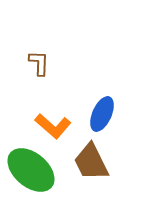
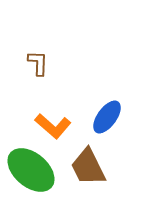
brown L-shape: moved 1 px left
blue ellipse: moved 5 px right, 3 px down; rotated 12 degrees clockwise
brown trapezoid: moved 3 px left, 5 px down
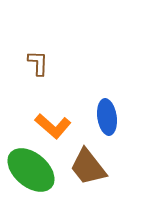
blue ellipse: rotated 44 degrees counterclockwise
brown trapezoid: rotated 12 degrees counterclockwise
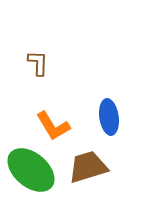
blue ellipse: moved 2 px right
orange L-shape: rotated 18 degrees clockwise
brown trapezoid: rotated 111 degrees clockwise
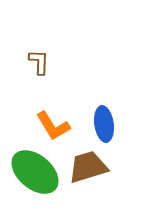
brown L-shape: moved 1 px right, 1 px up
blue ellipse: moved 5 px left, 7 px down
green ellipse: moved 4 px right, 2 px down
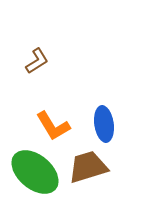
brown L-shape: moved 2 px left, 1 px up; rotated 56 degrees clockwise
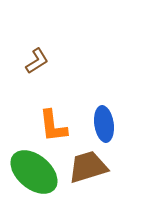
orange L-shape: rotated 24 degrees clockwise
green ellipse: moved 1 px left
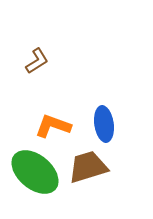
orange L-shape: rotated 117 degrees clockwise
green ellipse: moved 1 px right
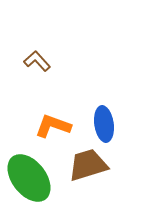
brown L-shape: rotated 100 degrees counterclockwise
brown trapezoid: moved 2 px up
green ellipse: moved 6 px left, 6 px down; rotated 12 degrees clockwise
